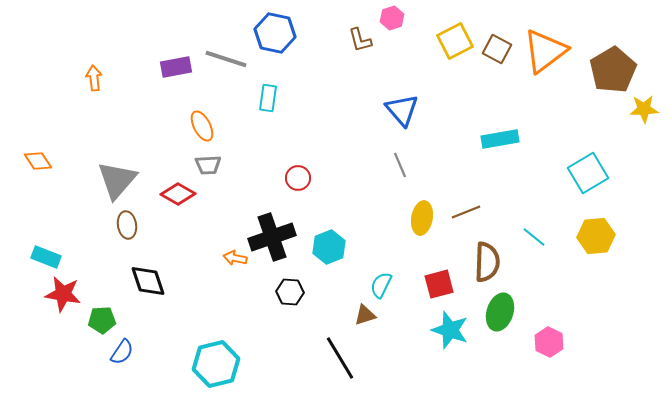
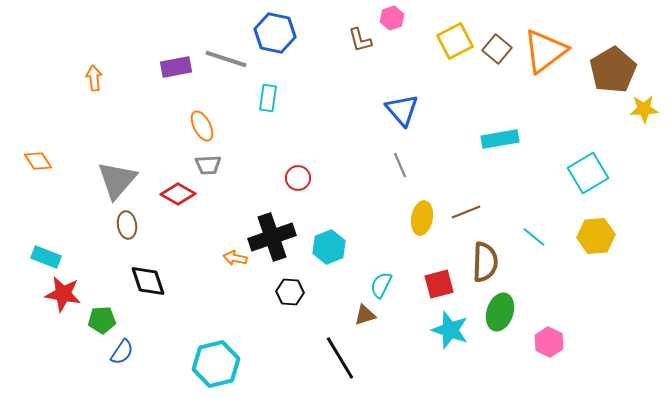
brown square at (497, 49): rotated 12 degrees clockwise
brown semicircle at (487, 262): moved 2 px left
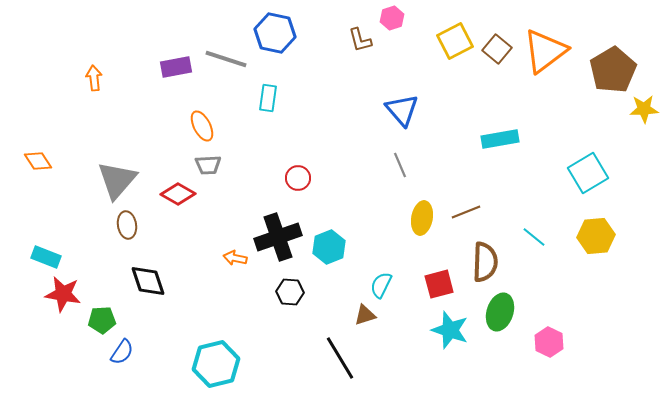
black cross at (272, 237): moved 6 px right
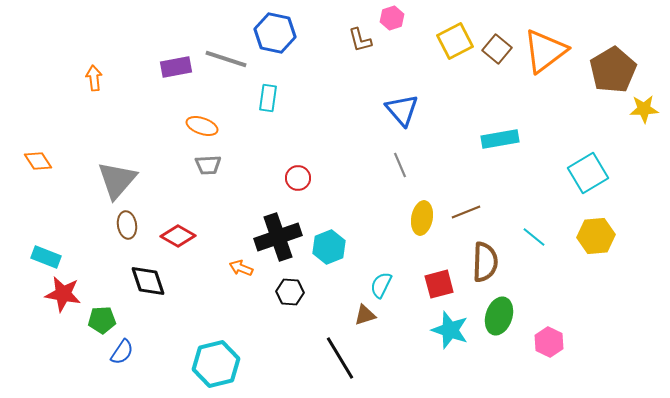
orange ellipse at (202, 126): rotated 44 degrees counterclockwise
red diamond at (178, 194): moved 42 px down
orange arrow at (235, 258): moved 6 px right, 10 px down; rotated 10 degrees clockwise
green ellipse at (500, 312): moved 1 px left, 4 px down
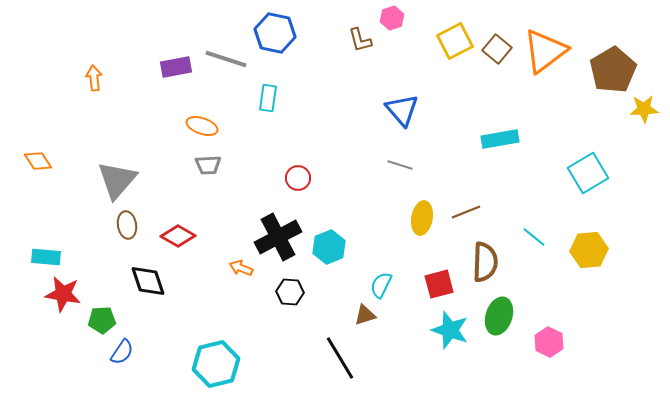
gray line at (400, 165): rotated 50 degrees counterclockwise
yellow hexagon at (596, 236): moved 7 px left, 14 px down
black cross at (278, 237): rotated 9 degrees counterclockwise
cyan rectangle at (46, 257): rotated 16 degrees counterclockwise
